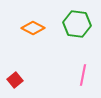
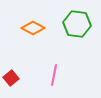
pink line: moved 29 px left
red square: moved 4 px left, 2 px up
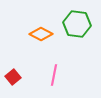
orange diamond: moved 8 px right, 6 px down
red square: moved 2 px right, 1 px up
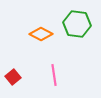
pink line: rotated 20 degrees counterclockwise
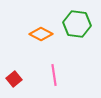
red square: moved 1 px right, 2 px down
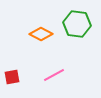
pink line: rotated 70 degrees clockwise
red square: moved 2 px left, 2 px up; rotated 28 degrees clockwise
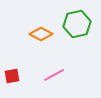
green hexagon: rotated 20 degrees counterclockwise
red square: moved 1 px up
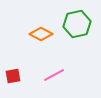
red square: moved 1 px right
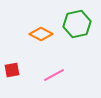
red square: moved 1 px left, 6 px up
